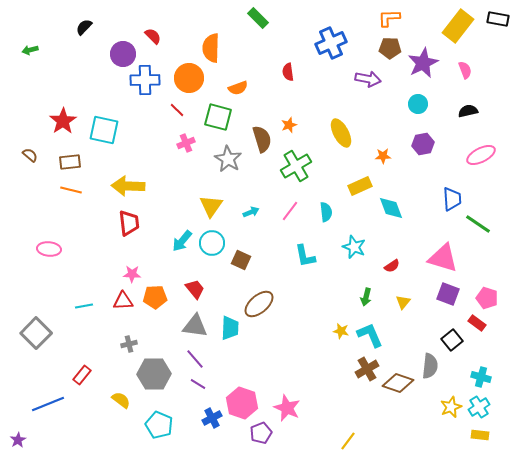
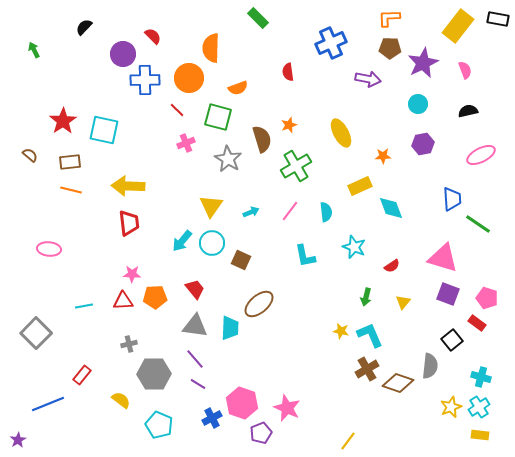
green arrow at (30, 50): moved 4 px right; rotated 77 degrees clockwise
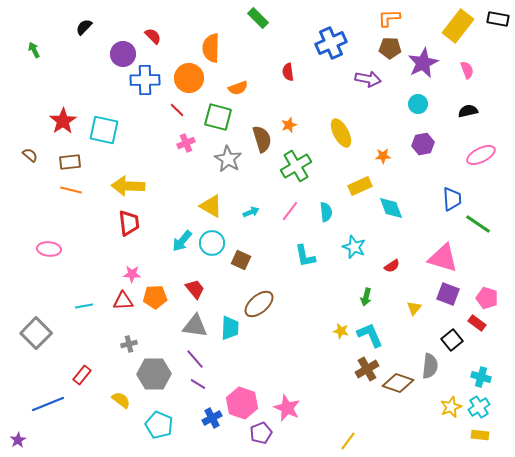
pink semicircle at (465, 70): moved 2 px right
yellow triangle at (211, 206): rotated 35 degrees counterclockwise
yellow triangle at (403, 302): moved 11 px right, 6 px down
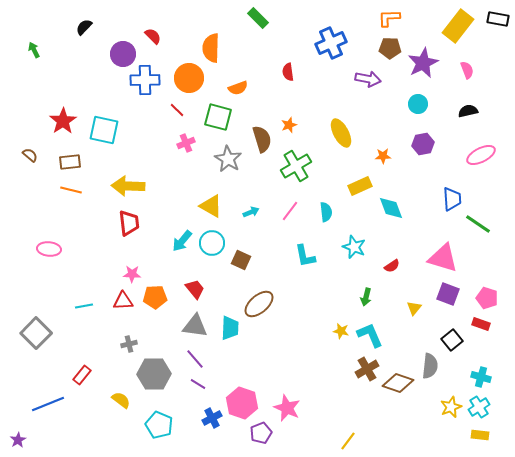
red rectangle at (477, 323): moved 4 px right, 1 px down; rotated 18 degrees counterclockwise
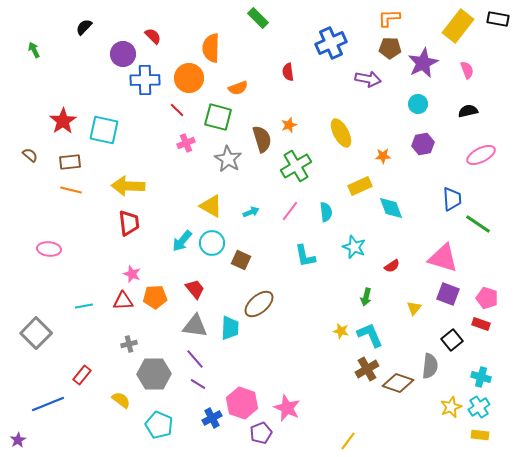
pink star at (132, 274): rotated 18 degrees clockwise
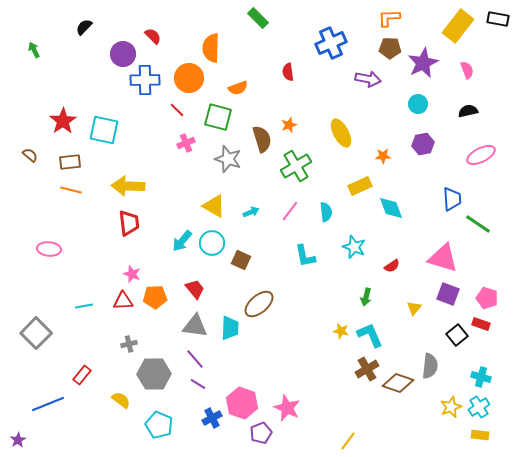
gray star at (228, 159): rotated 12 degrees counterclockwise
yellow triangle at (211, 206): moved 3 px right
black square at (452, 340): moved 5 px right, 5 px up
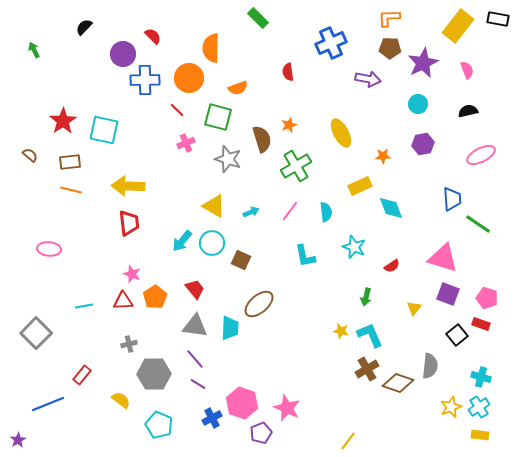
orange pentagon at (155, 297): rotated 30 degrees counterclockwise
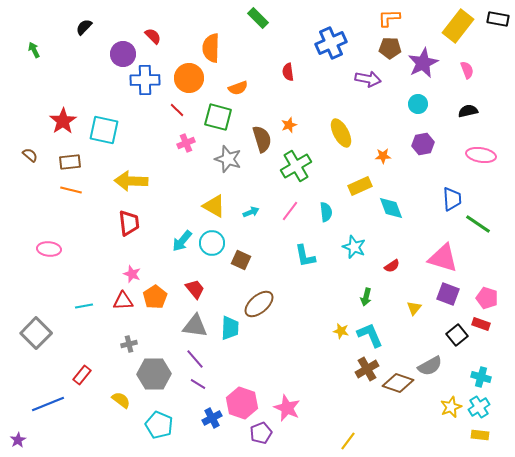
pink ellipse at (481, 155): rotated 36 degrees clockwise
yellow arrow at (128, 186): moved 3 px right, 5 px up
gray semicircle at (430, 366): rotated 55 degrees clockwise
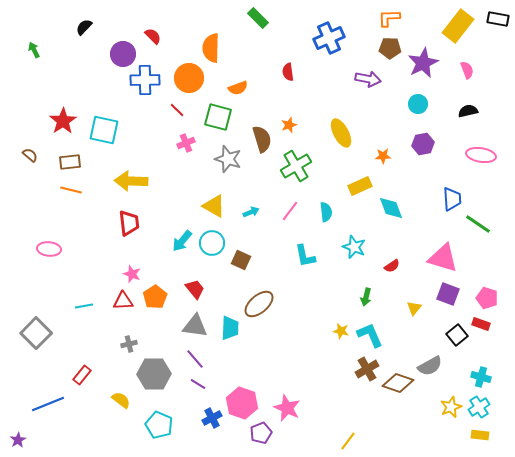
blue cross at (331, 43): moved 2 px left, 5 px up
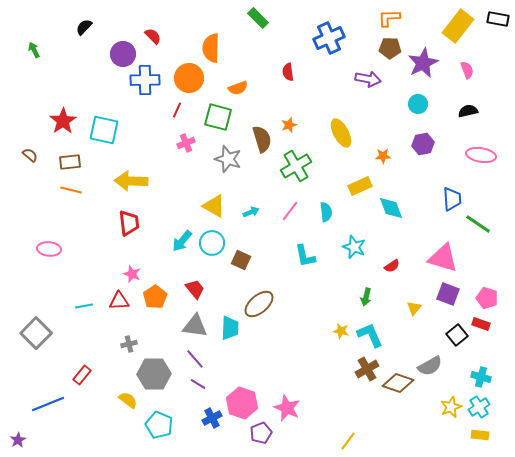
red line at (177, 110): rotated 70 degrees clockwise
red triangle at (123, 301): moved 4 px left
yellow semicircle at (121, 400): moved 7 px right
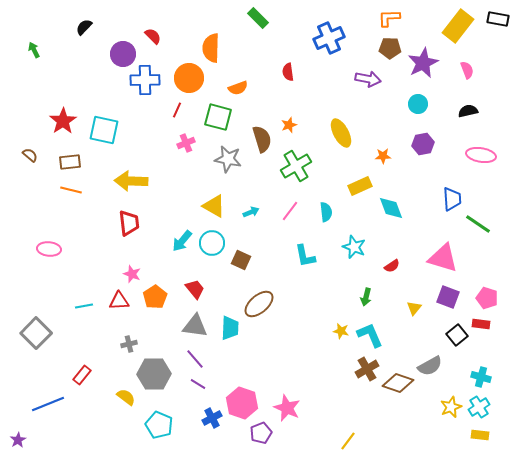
gray star at (228, 159): rotated 8 degrees counterclockwise
purple square at (448, 294): moved 3 px down
red rectangle at (481, 324): rotated 12 degrees counterclockwise
yellow semicircle at (128, 400): moved 2 px left, 3 px up
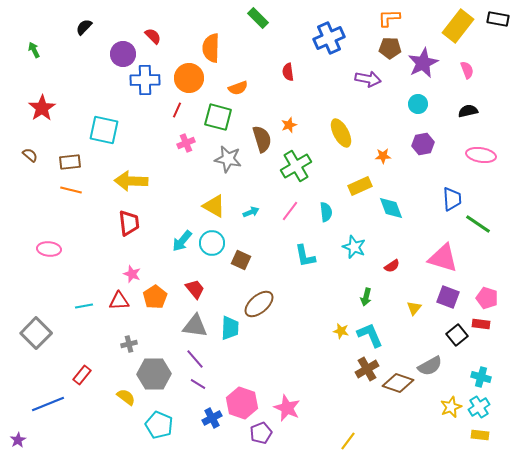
red star at (63, 121): moved 21 px left, 13 px up
